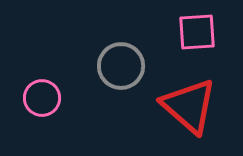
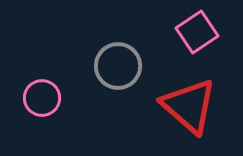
pink square: rotated 30 degrees counterclockwise
gray circle: moved 3 px left
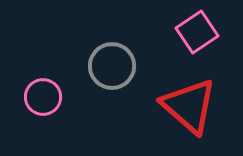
gray circle: moved 6 px left
pink circle: moved 1 px right, 1 px up
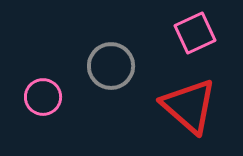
pink square: moved 2 px left, 1 px down; rotated 9 degrees clockwise
gray circle: moved 1 px left
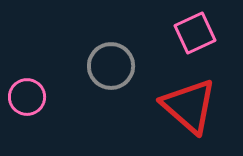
pink circle: moved 16 px left
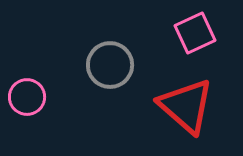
gray circle: moved 1 px left, 1 px up
red triangle: moved 3 px left
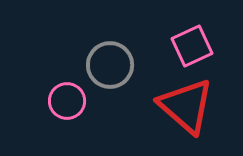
pink square: moved 3 px left, 13 px down
pink circle: moved 40 px right, 4 px down
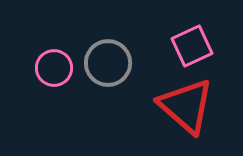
gray circle: moved 2 px left, 2 px up
pink circle: moved 13 px left, 33 px up
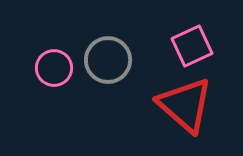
gray circle: moved 3 px up
red triangle: moved 1 px left, 1 px up
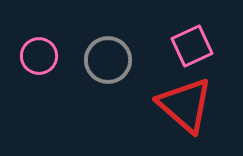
pink circle: moved 15 px left, 12 px up
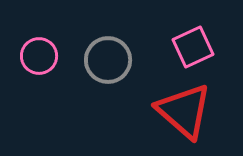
pink square: moved 1 px right, 1 px down
red triangle: moved 1 px left, 6 px down
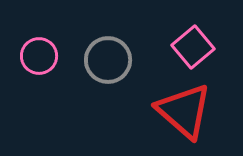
pink square: rotated 15 degrees counterclockwise
